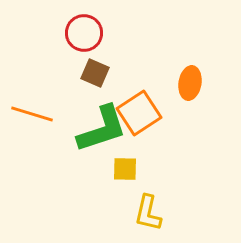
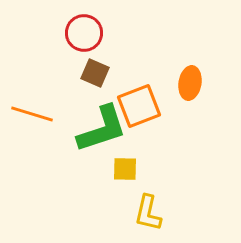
orange square: moved 7 px up; rotated 12 degrees clockwise
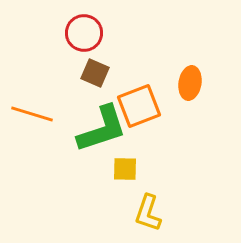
yellow L-shape: rotated 6 degrees clockwise
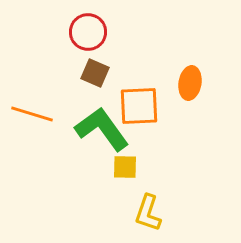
red circle: moved 4 px right, 1 px up
orange square: rotated 18 degrees clockwise
green L-shape: rotated 108 degrees counterclockwise
yellow square: moved 2 px up
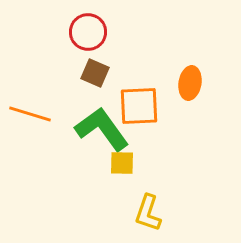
orange line: moved 2 px left
yellow square: moved 3 px left, 4 px up
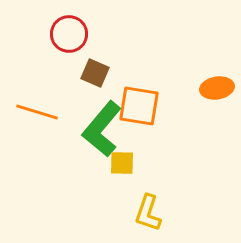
red circle: moved 19 px left, 2 px down
orange ellipse: moved 27 px right, 5 px down; rotated 72 degrees clockwise
orange square: rotated 12 degrees clockwise
orange line: moved 7 px right, 2 px up
green L-shape: rotated 104 degrees counterclockwise
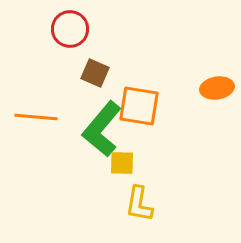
red circle: moved 1 px right, 5 px up
orange line: moved 1 px left, 5 px down; rotated 12 degrees counterclockwise
yellow L-shape: moved 9 px left, 9 px up; rotated 9 degrees counterclockwise
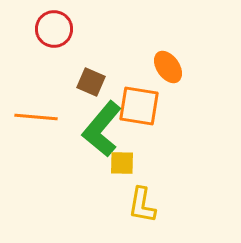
red circle: moved 16 px left
brown square: moved 4 px left, 9 px down
orange ellipse: moved 49 px left, 21 px up; rotated 64 degrees clockwise
yellow L-shape: moved 3 px right, 1 px down
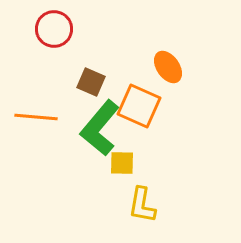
orange square: rotated 15 degrees clockwise
green L-shape: moved 2 px left, 1 px up
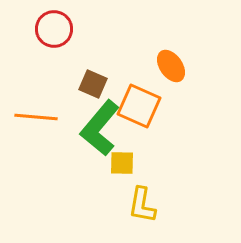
orange ellipse: moved 3 px right, 1 px up
brown square: moved 2 px right, 2 px down
